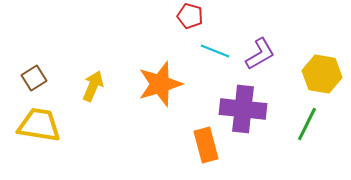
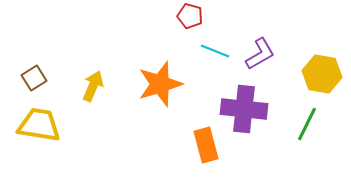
purple cross: moved 1 px right
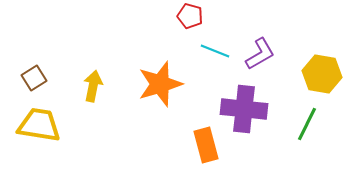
yellow arrow: rotated 12 degrees counterclockwise
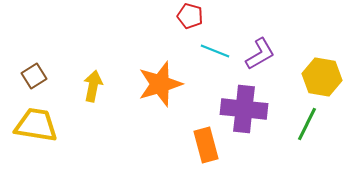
yellow hexagon: moved 3 px down
brown square: moved 2 px up
yellow trapezoid: moved 3 px left
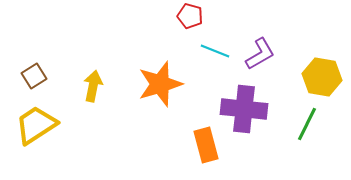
yellow trapezoid: rotated 42 degrees counterclockwise
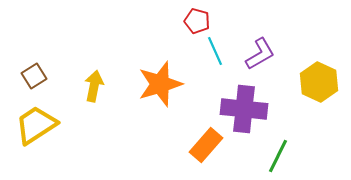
red pentagon: moved 7 px right, 5 px down
cyan line: rotated 44 degrees clockwise
yellow hexagon: moved 3 px left, 5 px down; rotated 15 degrees clockwise
yellow arrow: moved 1 px right
green line: moved 29 px left, 32 px down
orange rectangle: rotated 56 degrees clockwise
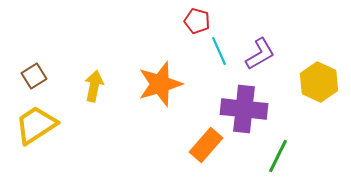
cyan line: moved 4 px right
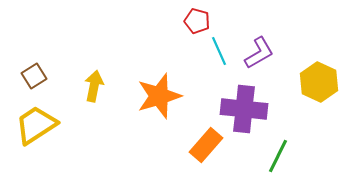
purple L-shape: moved 1 px left, 1 px up
orange star: moved 1 px left, 12 px down
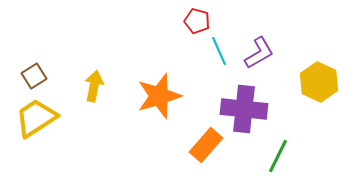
yellow trapezoid: moved 7 px up
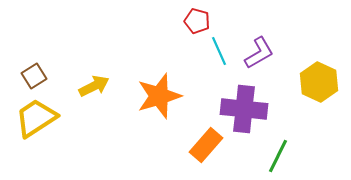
yellow arrow: rotated 52 degrees clockwise
